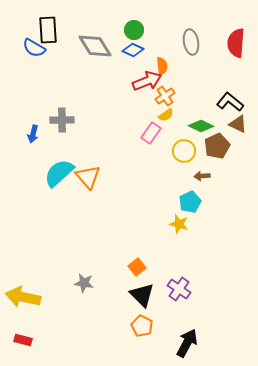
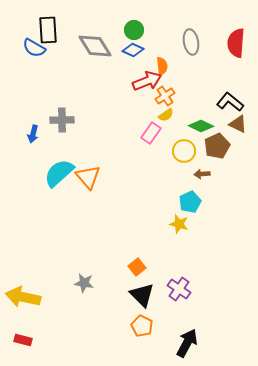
brown arrow: moved 2 px up
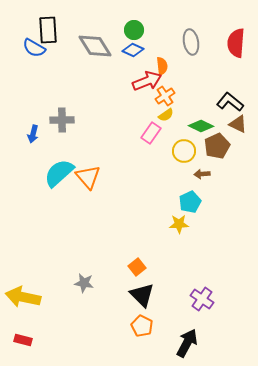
yellow star: rotated 18 degrees counterclockwise
purple cross: moved 23 px right, 10 px down
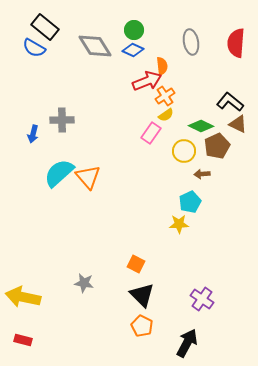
black rectangle: moved 3 px left, 3 px up; rotated 48 degrees counterclockwise
orange square: moved 1 px left, 3 px up; rotated 24 degrees counterclockwise
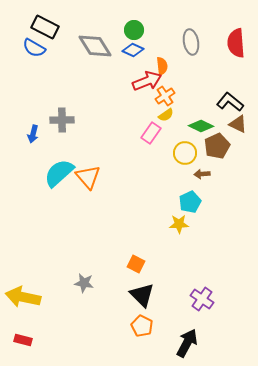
black rectangle: rotated 12 degrees counterclockwise
red semicircle: rotated 8 degrees counterclockwise
yellow circle: moved 1 px right, 2 px down
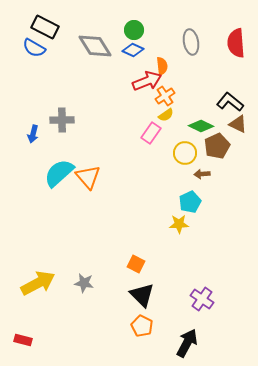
yellow arrow: moved 15 px right, 14 px up; rotated 140 degrees clockwise
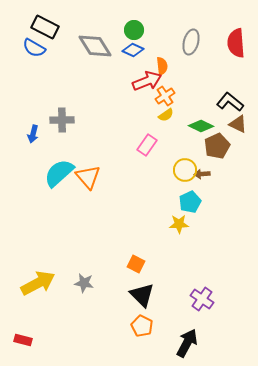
gray ellipse: rotated 25 degrees clockwise
pink rectangle: moved 4 px left, 12 px down
yellow circle: moved 17 px down
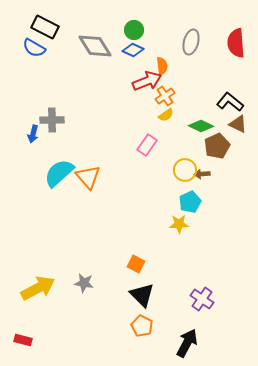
gray cross: moved 10 px left
yellow arrow: moved 5 px down
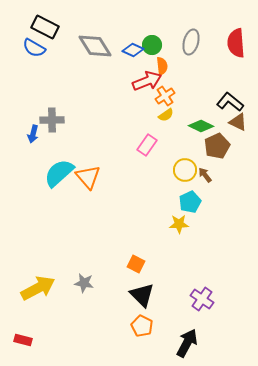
green circle: moved 18 px right, 15 px down
brown triangle: moved 2 px up
brown arrow: moved 3 px right, 1 px down; rotated 56 degrees clockwise
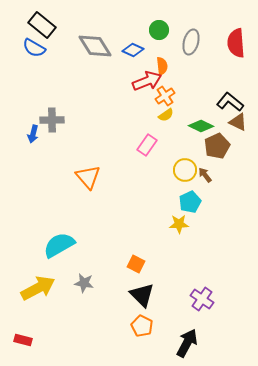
black rectangle: moved 3 px left, 2 px up; rotated 12 degrees clockwise
green circle: moved 7 px right, 15 px up
cyan semicircle: moved 72 px down; rotated 12 degrees clockwise
